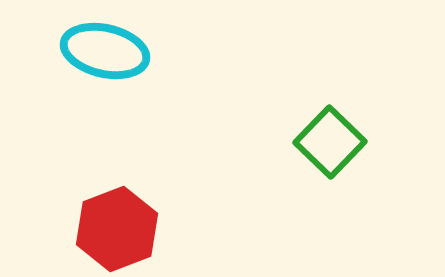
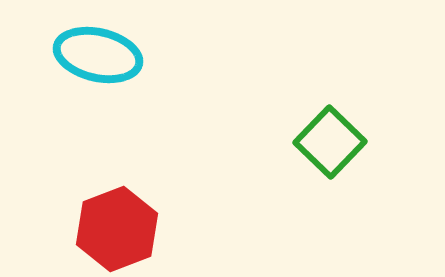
cyan ellipse: moved 7 px left, 4 px down
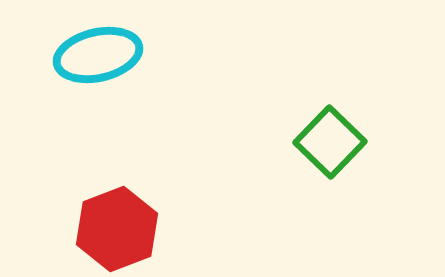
cyan ellipse: rotated 26 degrees counterclockwise
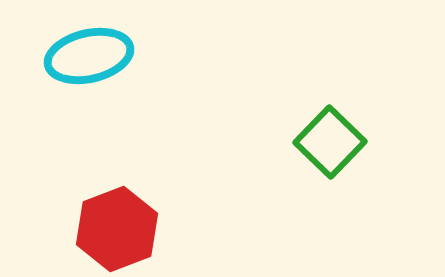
cyan ellipse: moved 9 px left, 1 px down
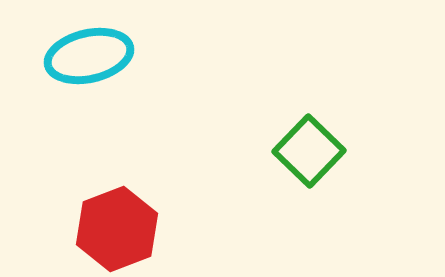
green square: moved 21 px left, 9 px down
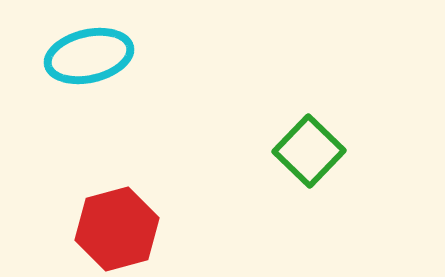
red hexagon: rotated 6 degrees clockwise
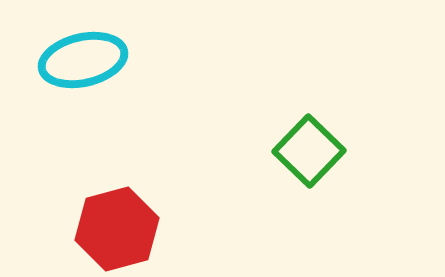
cyan ellipse: moved 6 px left, 4 px down
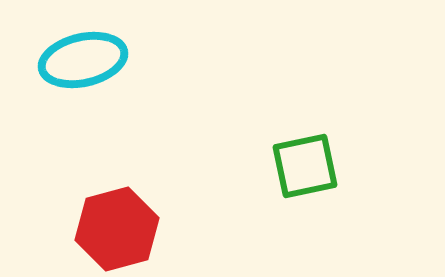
green square: moved 4 px left, 15 px down; rotated 34 degrees clockwise
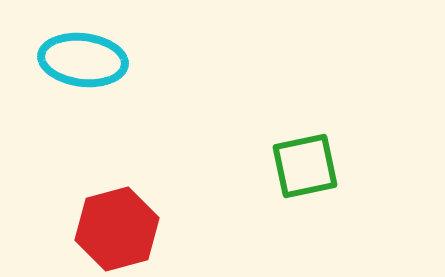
cyan ellipse: rotated 20 degrees clockwise
